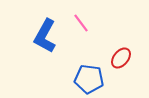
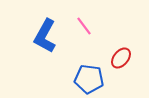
pink line: moved 3 px right, 3 px down
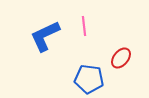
pink line: rotated 30 degrees clockwise
blue L-shape: rotated 36 degrees clockwise
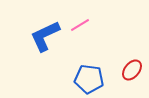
pink line: moved 4 px left, 1 px up; rotated 66 degrees clockwise
red ellipse: moved 11 px right, 12 px down
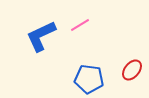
blue L-shape: moved 4 px left
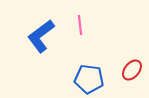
pink line: rotated 66 degrees counterclockwise
blue L-shape: rotated 12 degrees counterclockwise
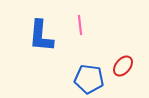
blue L-shape: rotated 48 degrees counterclockwise
red ellipse: moved 9 px left, 4 px up
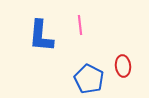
red ellipse: rotated 45 degrees counterclockwise
blue pentagon: rotated 20 degrees clockwise
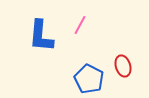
pink line: rotated 36 degrees clockwise
red ellipse: rotated 10 degrees counterclockwise
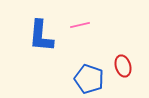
pink line: rotated 48 degrees clockwise
blue pentagon: rotated 8 degrees counterclockwise
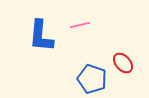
red ellipse: moved 3 px up; rotated 25 degrees counterclockwise
blue pentagon: moved 3 px right
